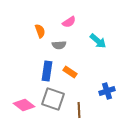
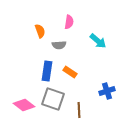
pink semicircle: rotated 48 degrees counterclockwise
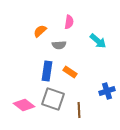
orange semicircle: rotated 112 degrees counterclockwise
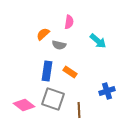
orange semicircle: moved 3 px right, 3 px down
gray semicircle: rotated 16 degrees clockwise
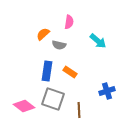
pink diamond: moved 1 px down
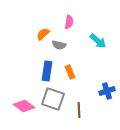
orange rectangle: rotated 32 degrees clockwise
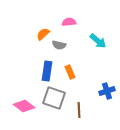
pink semicircle: rotated 104 degrees counterclockwise
gray square: moved 1 px right, 1 px up
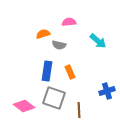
orange semicircle: rotated 24 degrees clockwise
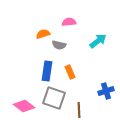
cyan arrow: rotated 78 degrees counterclockwise
blue cross: moved 1 px left
